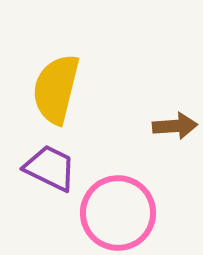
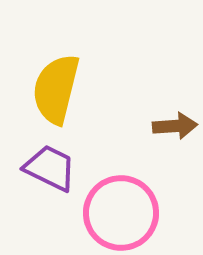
pink circle: moved 3 px right
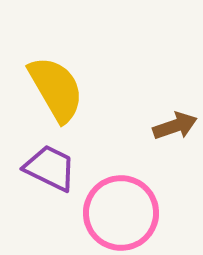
yellow semicircle: rotated 136 degrees clockwise
brown arrow: rotated 15 degrees counterclockwise
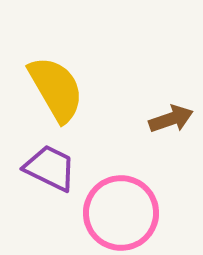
brown arrow: moved 4 px left, 7 px up
